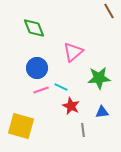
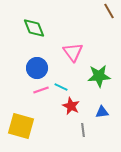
pink triangle: rotated 25 degrees counterclockwise
green star: moved 2 px up
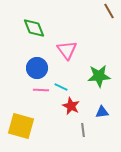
pink triangle: moved 6 px left, 2 px up
pink line: rotated 21 degrees clockwise
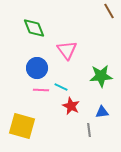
green star: moved 2 px right
yellow square: moved 1 px right
gray line: moved 6 px right
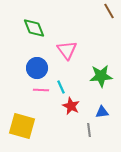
cyan line: rotated 40 degrees clockwise
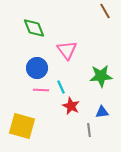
brown line: moved 4 px left
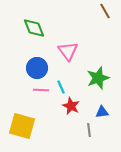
pink triangle: moved 1 px right, 1 px down
green star: moved 3 px left, 2 px down; rotated 15 degrees counterclockwise
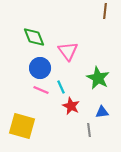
brown line: rotated 35 degrees clockwise
green diamond: moved 9 px down
blue circle: moved 3 px right
green star: rotated 25 degrees counterclockwise
pink line: rotated 21 degrees clockwise
